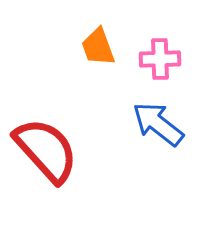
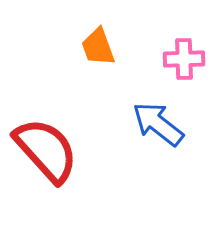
pink cross: moved 24 px right
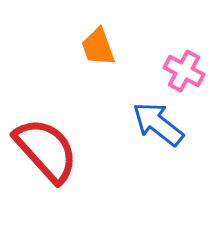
pink cross: moved 12 px down; rotated 30 degrees clockwise
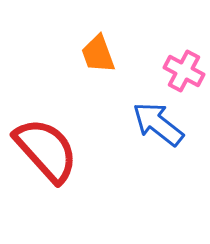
orange trapezoid: moved 7 px down
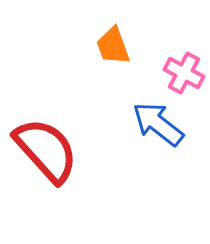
orange trapezoid: moved 15 px right, 8 px up
pink cross: moved 2 px down
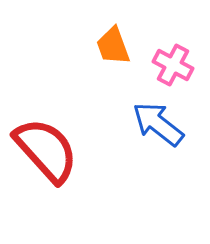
pink cross: moved 11 px left, 8 px up
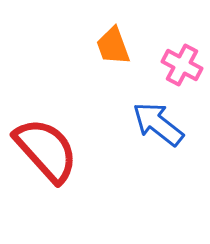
pink cross: moved 9 px right
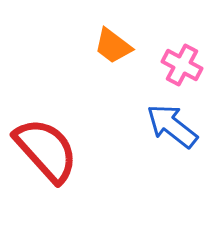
orange trapezoid: rotated 33 degrees counterclockwise
blue arrow: moved 14 px right, 2 px down
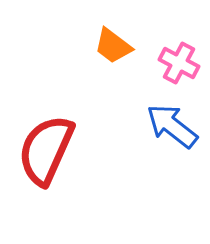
pink cross: moved 3 px left, 2 px up
red semicircle: rotated 114 degrees counterclockwise
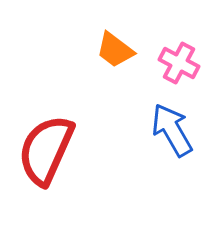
orange trapezoid: moved 2 px right, 4 px down
blue arrow: moved 4 px down; rotated 22 degrees clockwise
